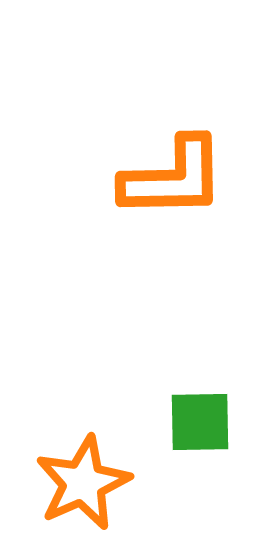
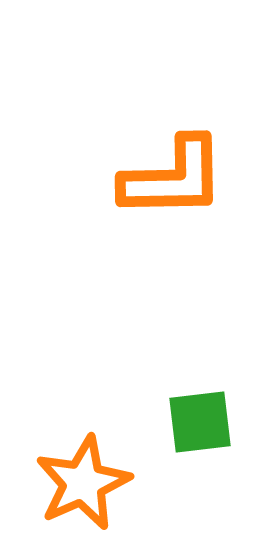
green square: rotated 6 degrees counterclockwise
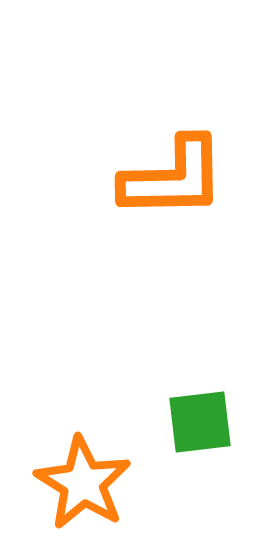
orange star: rotated 16 degrees counterclockwise
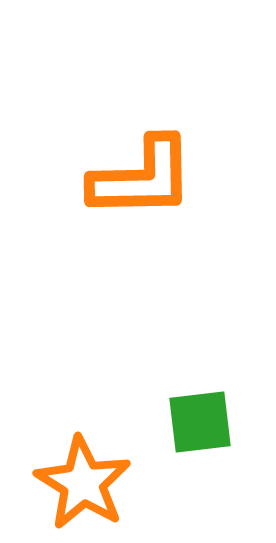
orange L-shape: moved 31 px left
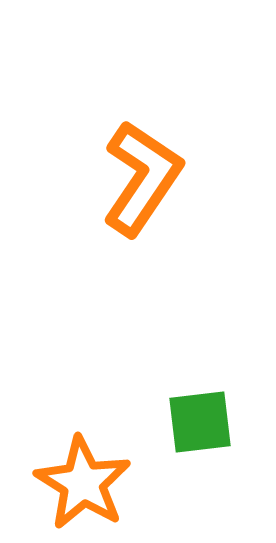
orange L-shape: rotated 55 degrees counterclockwise
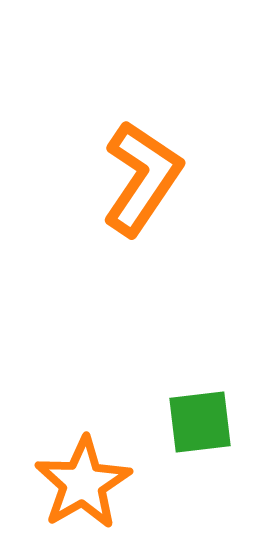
orange star: rotated 10 degrees clockwise
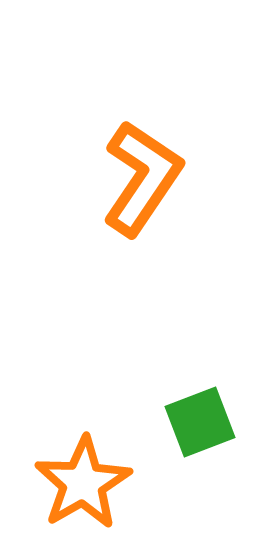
green square: rotated 14 degrees counterclockwise
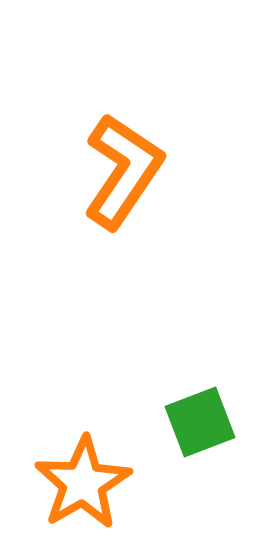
orange L-shape: moved 19 px left, 7 px up
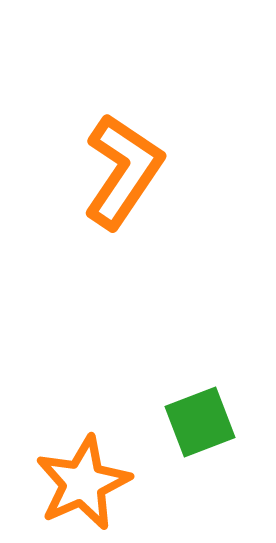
orange star: rotated 6 degrees clockwise
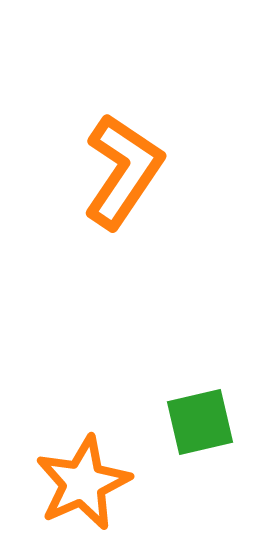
green square: rotated 8 degrees clockwise
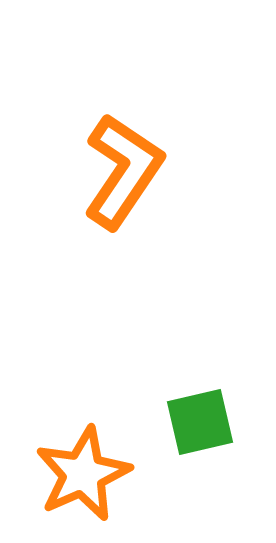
orange star: moved 9 px up
